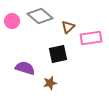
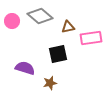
brown triangle: rotated 32 degrees clockwise
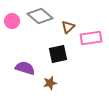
brown triangle: rotated 32 degrees counterclockwise
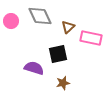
gray diamond: rotated 25 degrees clockwise
pink circle: moved 1 px left
pink rectangle: rotated 20 degrees clockwise
purple semicircle: moved 9 px right
brown star: moved 13 px right
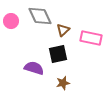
brown triangle: moved 5 px left, 3 px down
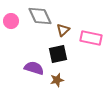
brown star: moved 6 px left, 3 px up
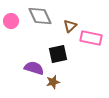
brown triangle: moved 7 px right, 4 px up
brown star: moved 4 px left, 2 px down
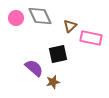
pink circle: moved 5 px right, 3 px up
purple semicircle: rotated 24 degrees clockwise
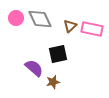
gray diamond: moved 3 px down
pink rectangle: moved 1 px right, 9 px up
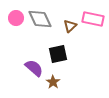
pink rectangle: moved 1 px right, 10 px up
brown star: rotated 24 degrees counterclockwise
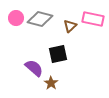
gray diamond: rotated 50 degrees counterclockwise
brown star: moved 2 px left, 1 px down
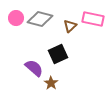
black square: rotated 12 degrees counterclockwise
